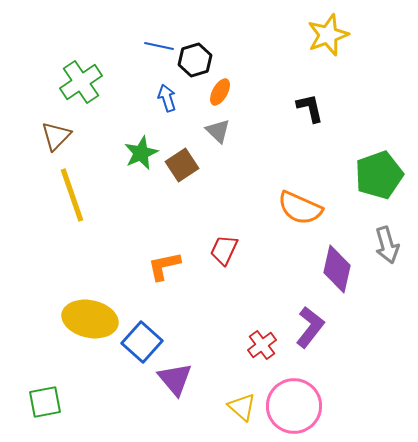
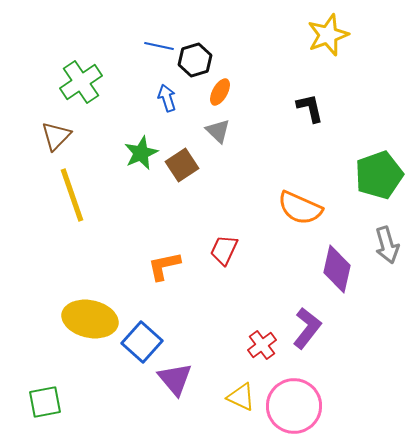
purple L-shape: moved 3 px left, 1 px down
yellow triangle: moved 1 px left, 10 px up; rotated 16 degrees counterclockwise
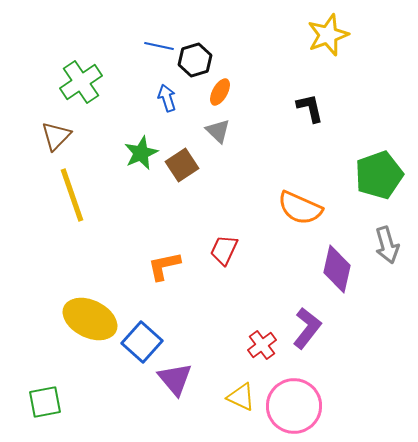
yellow ellipse: rotated 14 degrees clockwise
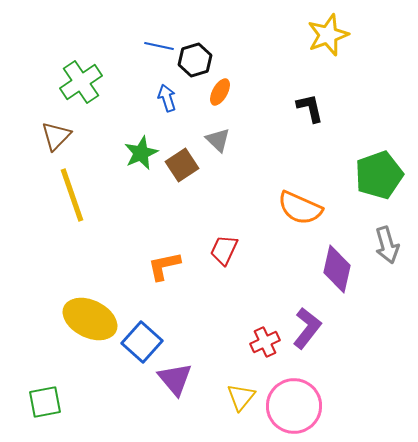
gray triangle: moved 9 px down
red cross: moved 3 px right, 3 px up; rotated 12 degrees clockwise
yellow triangle: rotated 44 degrees clockwise
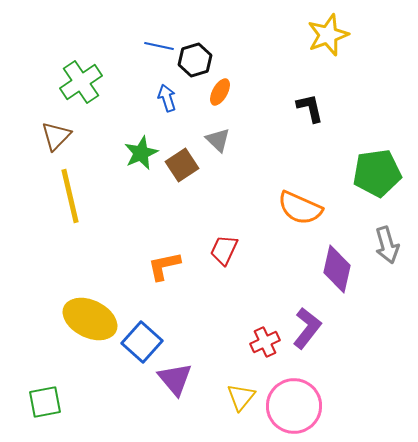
green pentagon: moved 2 px left, 2 px up; rotated 12 degrees clockwise
yellow line: moved 2 px left, 1 px down; rotated 6 degrees clockwise
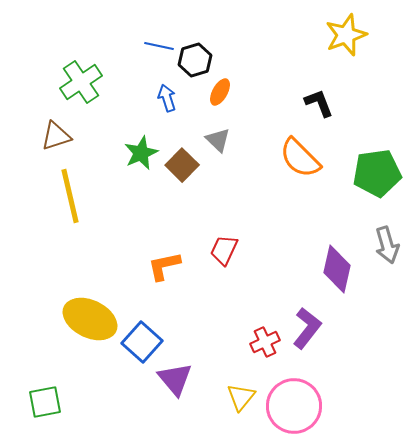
yellow star: moved 18 px right
black L-shape: moved 9 px right, 5 px up; rotated 8 degrees counterclockwise
brown triangle: rotated 28 degrees clockwise
brown square: rotated 12 degrees counterclockwise
orange semicircle: moved 50 px up; rotated 21 degrees clockwise
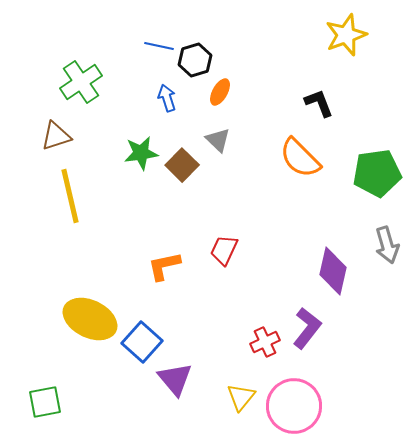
green star: rotated 16 degrees clockwise
purple diamond: moved 4 px left, 2 px down
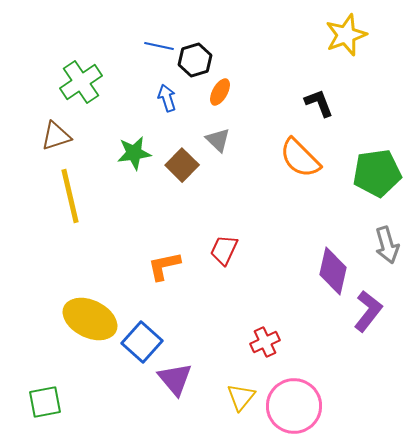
green star: moved 7 px left
purple L-shape: moved 61 px right, 17 px up
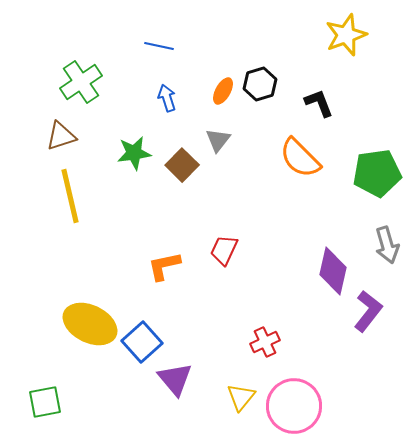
black hexagon: moved 65 px right, 24 px down
orange ellipse: moved 3 px right, 1 px up
brown triangle: moved 5 px right
gray triangle: rotated 24 degrees clockwise
yellow ellipse: moved 5 px down
blue square: rotated 6 degrees clockwise
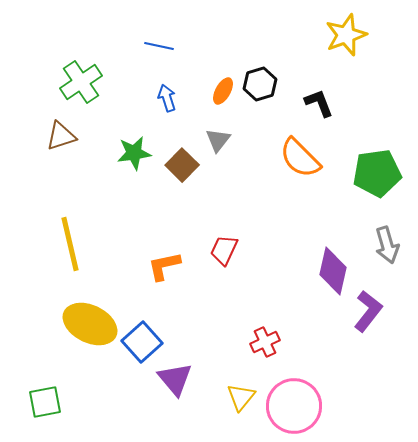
yellow line: moved 48 px down
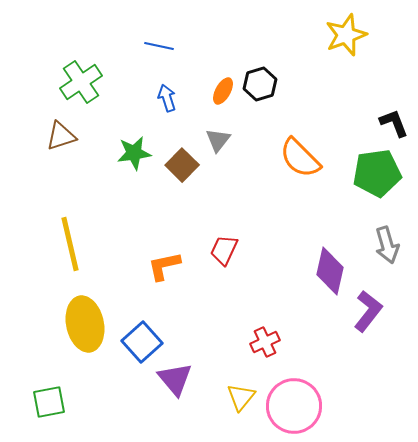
black L-shape: moved 75 px right, 20 px down
purple diamond: moved 3 px left
yellow ellipse: moved 5 px left; rotated 52 degrees clockwise
green square: moved 4 px right
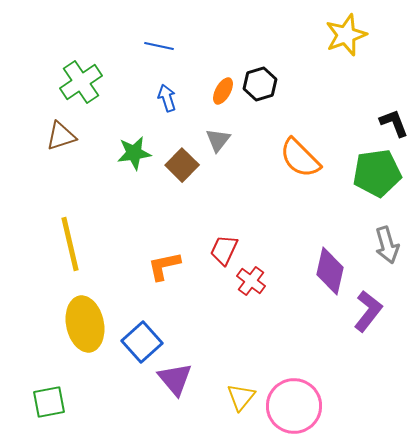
red cross: moved 14 px left, 61 px up; rotated 28 degrees counterclockwise
